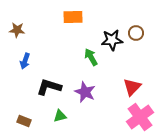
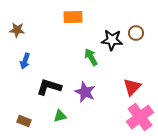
black star: rotated 10 degrees clockwise
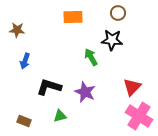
brown circle: moved 18 px left, 20 px up
pink cross: moved 1 px left, 1 px up; rotated 20 degrees counterclockwise
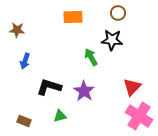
purple star: moved 1 px left, 1 px up; rotated 10 degrees clockwise
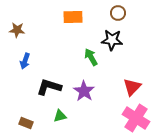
pink cross: moved 3 px left, 2 px down
brown rectangle: moved 2 px right, 2 px down
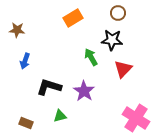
orange rectangle: moved 1 px down; rotated 30 degrees counterclockwise
red triangle: moved 9 px left, 18 px up
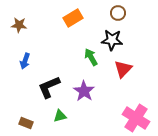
brown star: moved 2 px right, 5 px up
black L-shape: rotated 40 degrees counterclockwise
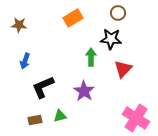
black star: moved 1 px left, 1 px up
green arrow: rotated 30 degrees clockwise
black L-shape: moved 6 px left
brown rectangle: moved 9 px right, 3 px up; rotated 32 degrees counterclockwise
